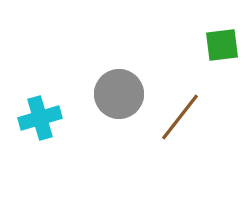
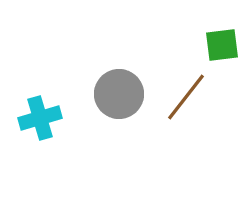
brown line: moved 6 px right, 20 px up
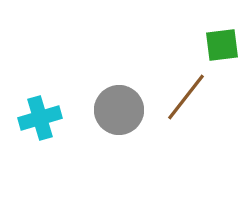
gray circle: moved 16 px down
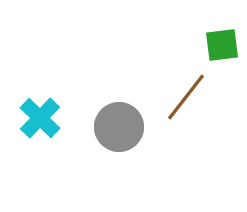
gray circle: moved 17 px down
cyan cross: rotated 30 degrees counterclockwise
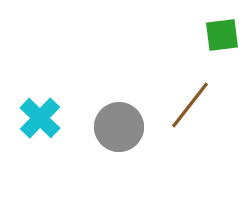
green square: moved 10 px up
brown line: moved 4 px right, 8 px down
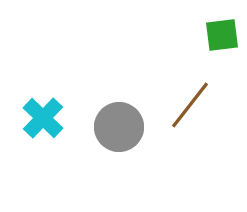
cyan cross: moved 3 px right
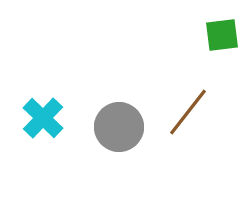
brown line: moved 2 px left, 7 px down
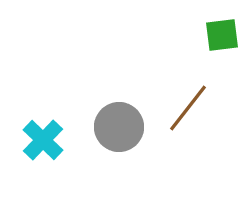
brown line: moved 4 px up
cyan cross: moved 22 px down
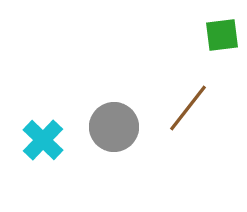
gray circle: moved 5 px left
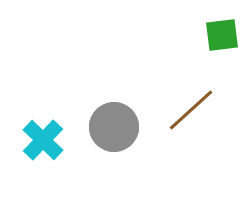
brown line: moved 3 px right, 2 px down; rotated 10 degrees clockwise
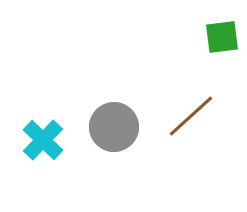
green square: moved 2 px down
brown line: moved 6 px down
